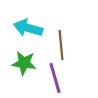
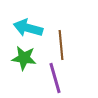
green star: moved 5 px up
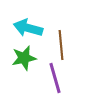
green star: rotated 20 degrees counterclockwise
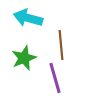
cyan arrow: moved 10 px up
green star: rotated 10 degrees counterclockwise
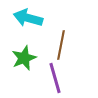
brown line: rotated 16 degrees clockwise
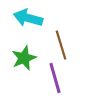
brown line: rotated 28 degrees counterclockwise
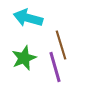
purple line: moved 11 px up
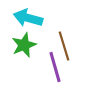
brown line: moved 3 px right, 1 px down
green star: moved 13 px up
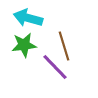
green star: rotated 15 degrees clockwise
purple line: rotated 28 degrees counterclockwise
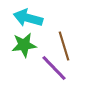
purple line: moved 1 px left, 1 px down
